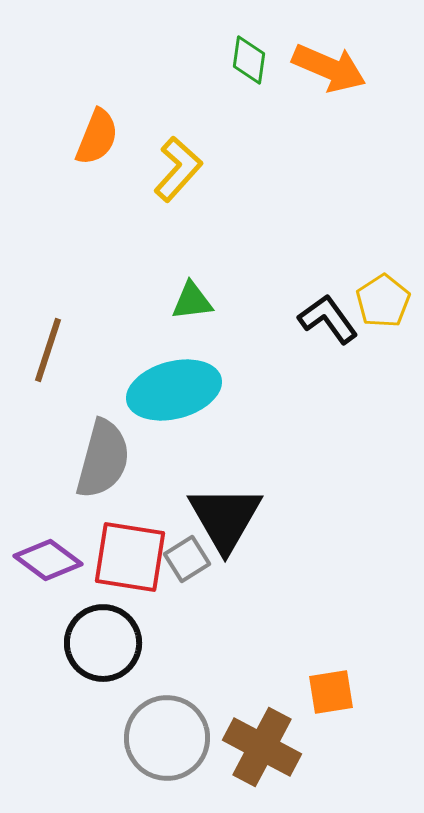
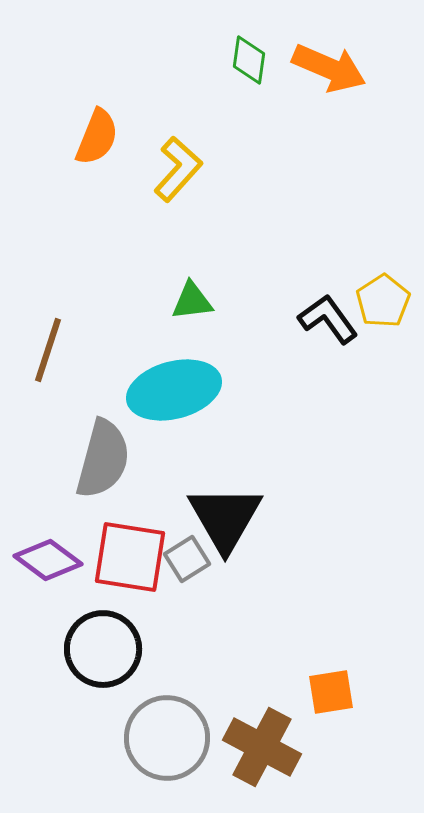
black circle: moved 6 px down
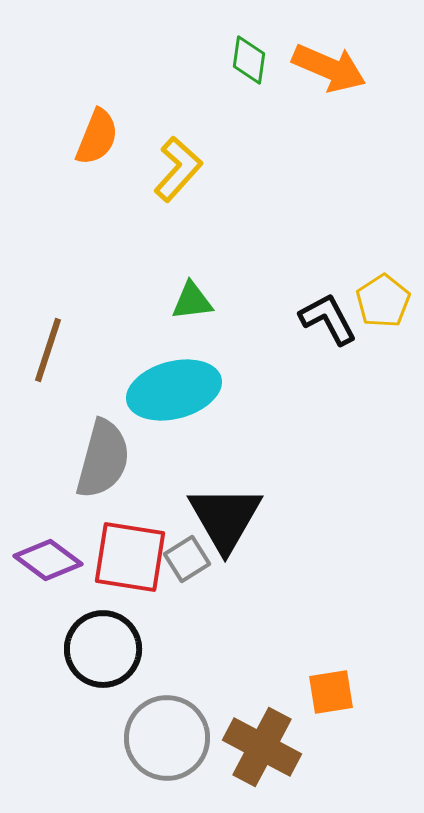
black L-shape: rotated 8 degrees clockwise
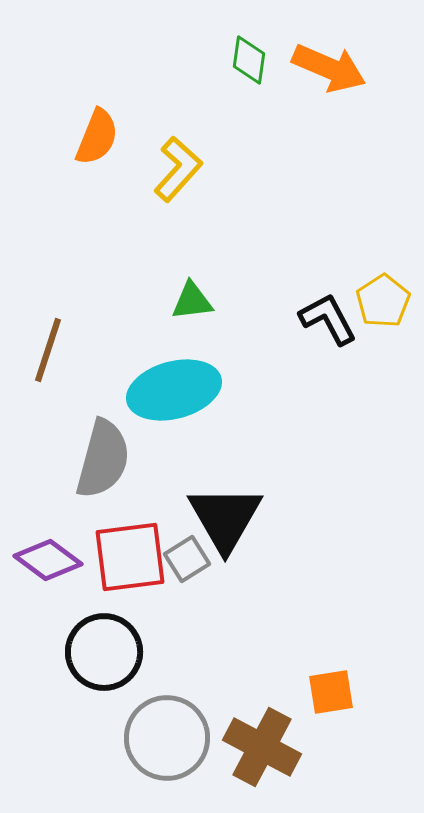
red square: rotated 16 degrees counterclockwise
black circle: moved 1 px right, 3 px down
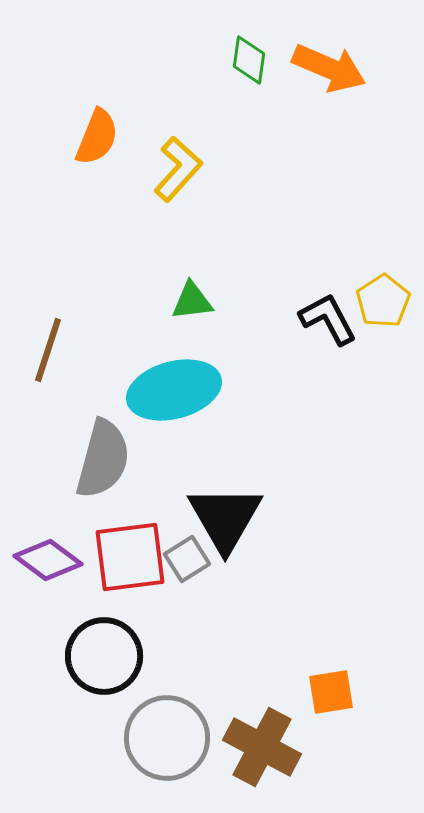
black circle: moved 4 px down
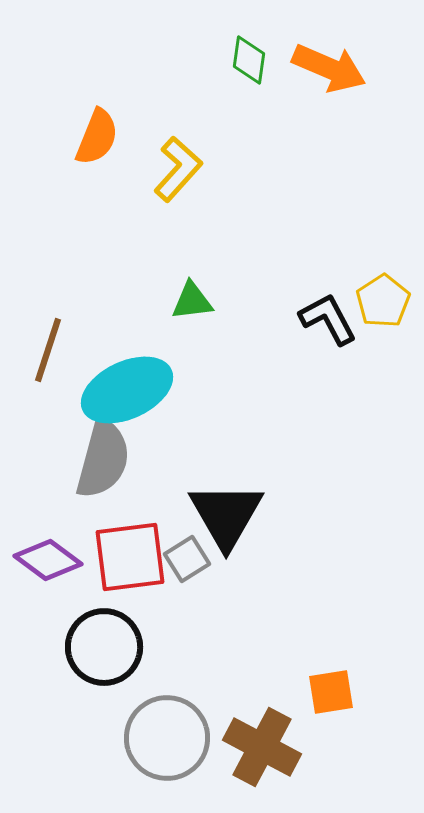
cyan ellipse: moved 47 px left; rotated 10 degrees counterclockwise
black triangle: moved 1 px right, 3 px up
black circle: moved 9 px up
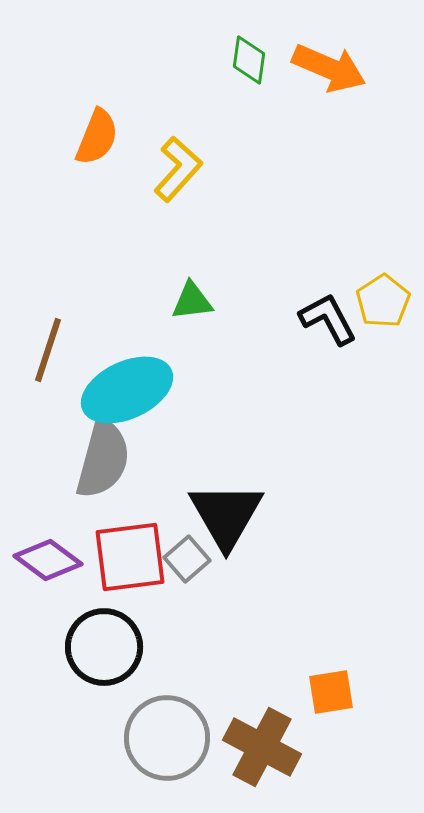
gray square: rotated 9 degrees counterclockwise
